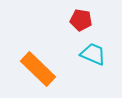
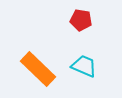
cyan trapezoid: moved 9 px left, 12 px down
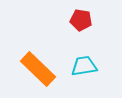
cyan trapezoid: rotated 32 degrees counterclockwise
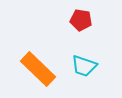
cyan trapezoid: rotated 152 degrees counterclockwise
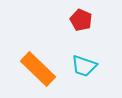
red pentagon: rotated 15 degrees clockwise
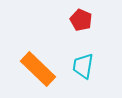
cyan trapezoid: moved 1 px left; rotated 80 degrees clockwise
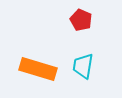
orange rectangle: rotated 27 degrees counterclockwise
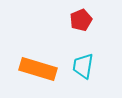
red pentagon: rotated 25 degrees clockwise
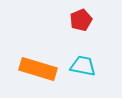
cyan trapezoid: rotated 92 degrees clockwise
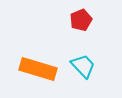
cyan trapezoid: rotated 36 degrees clockwise
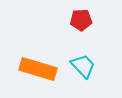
red pentagon: rotated 20 degrees clockwise
